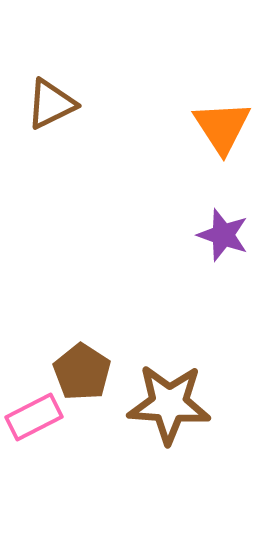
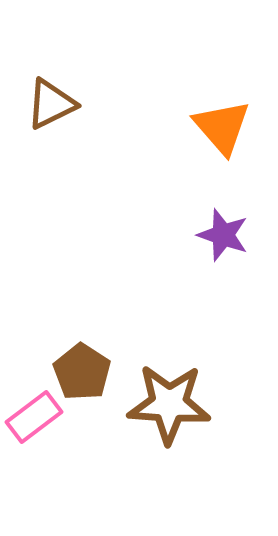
orange triangle: rotated 8 degrees counterclockwise
pink rectangle: rotated 10 degrees counterclockwise
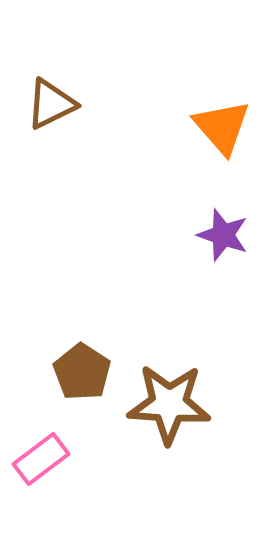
pink rectangle: moved 7 px right, 42 px down
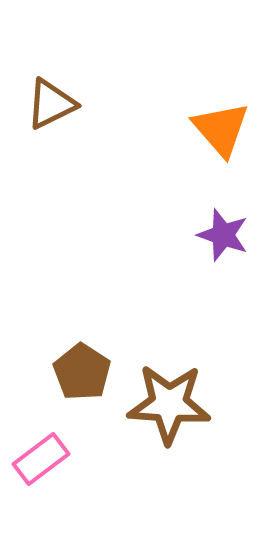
orange triangle: moved 1 px left, 2 px down
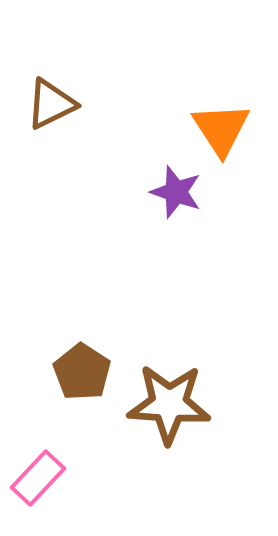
orange triangle: rotated 8 degrees clockwise
purple star: moved 47 px left, 43 px up
pink rectangle: moved 3 px left, 19 px down; rotated 10 degrees counterclockwise
